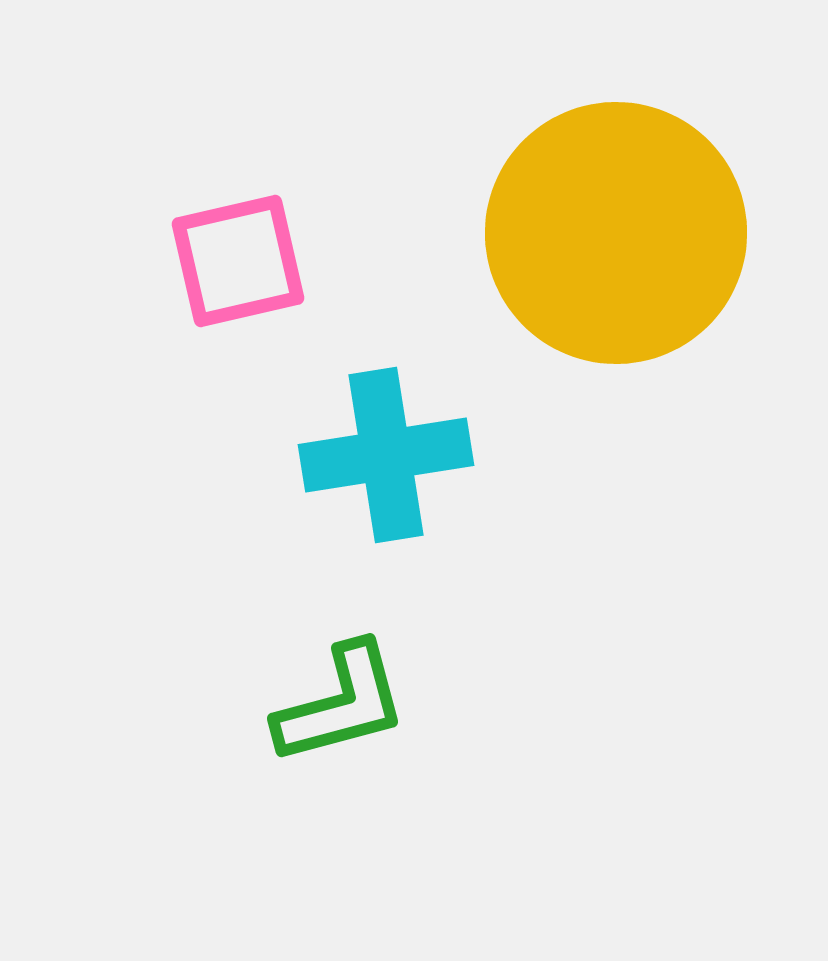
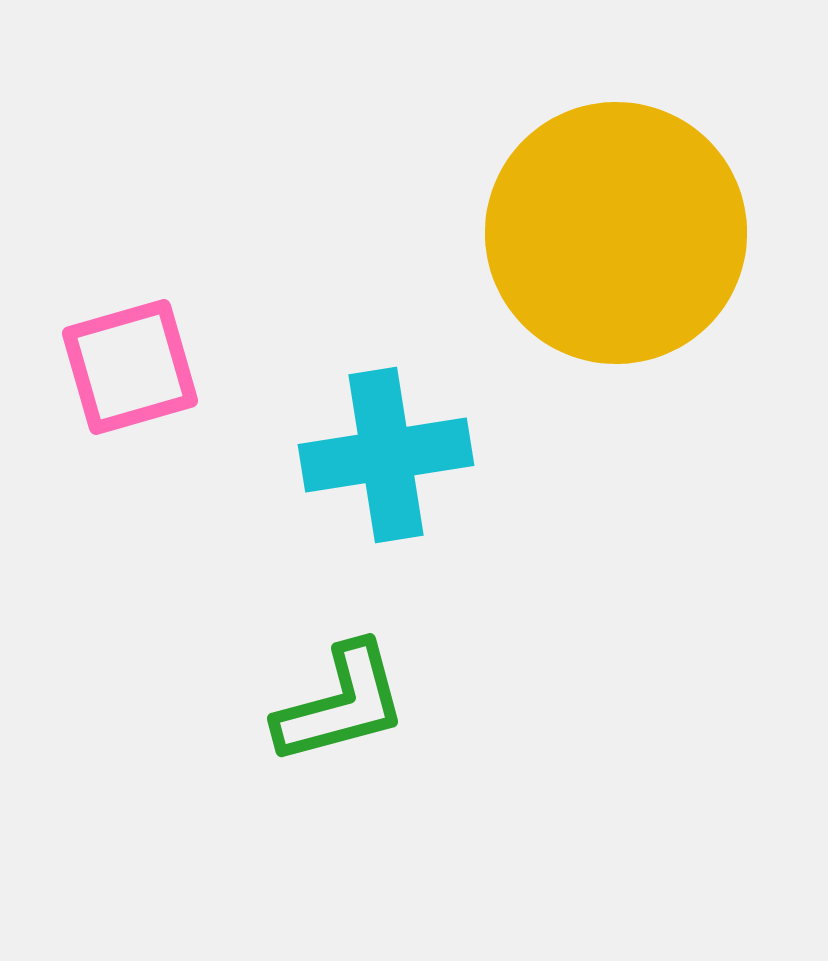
pink square: moved 108 px left, 106 px down; rotated 3 degrees counterclockwise
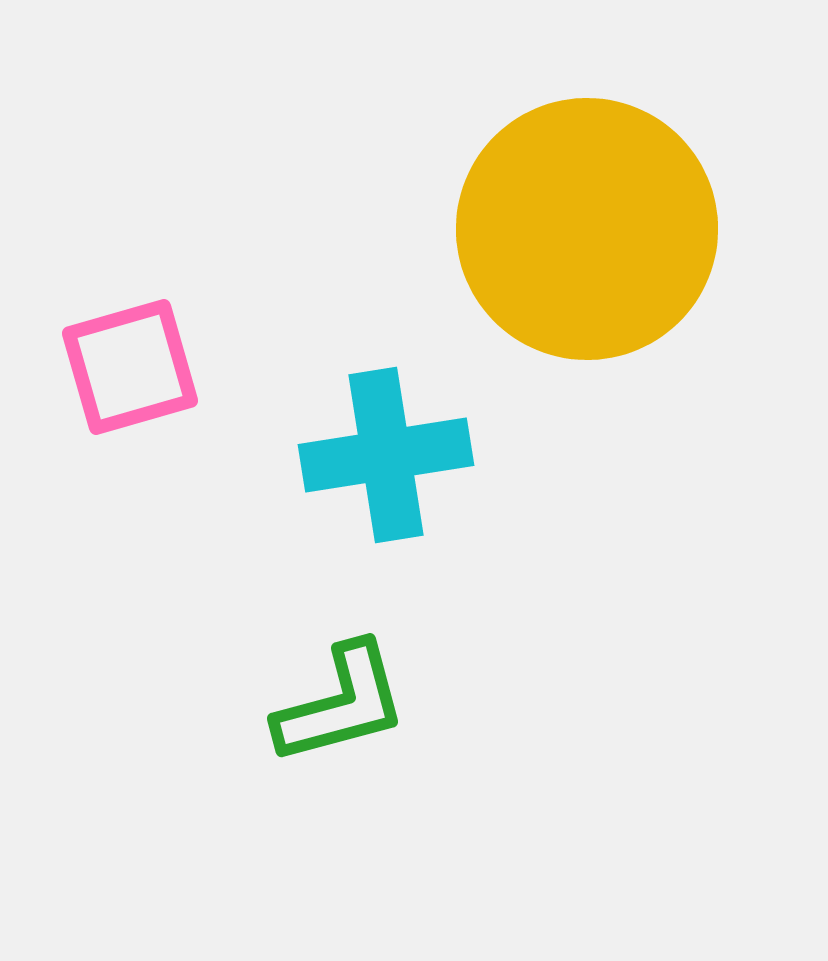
yellow circle: moved 29 px left, 4 px up
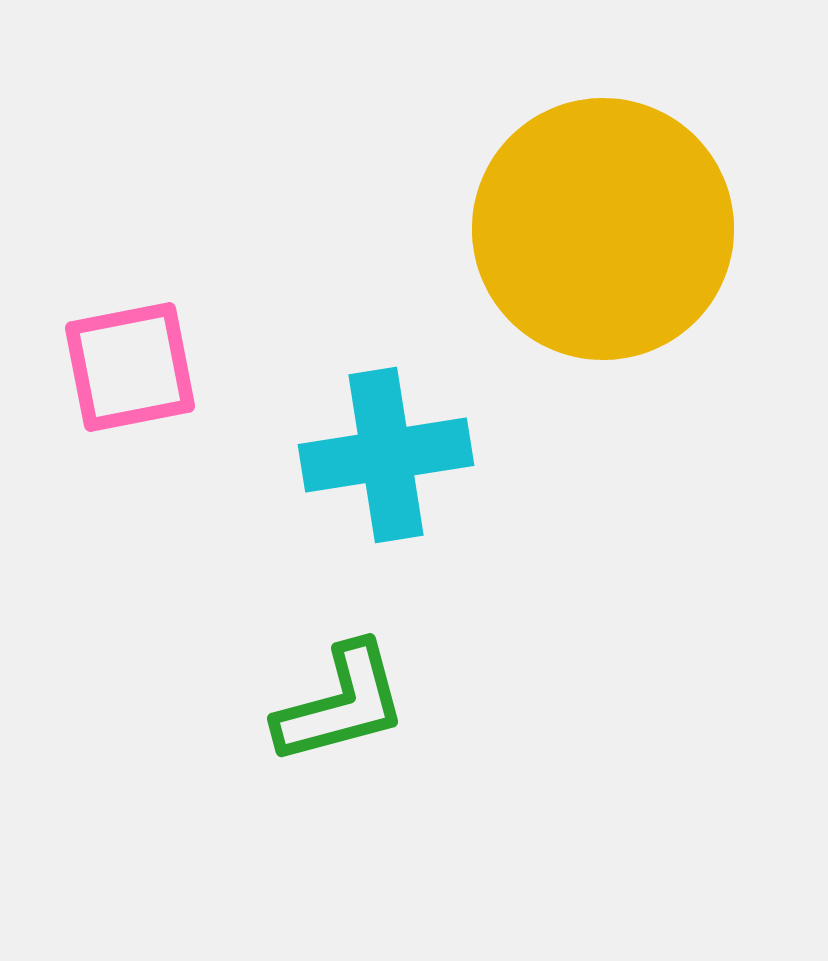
yellow circle: moved 16 px right
pink square: rotated 5 degrees clockwise
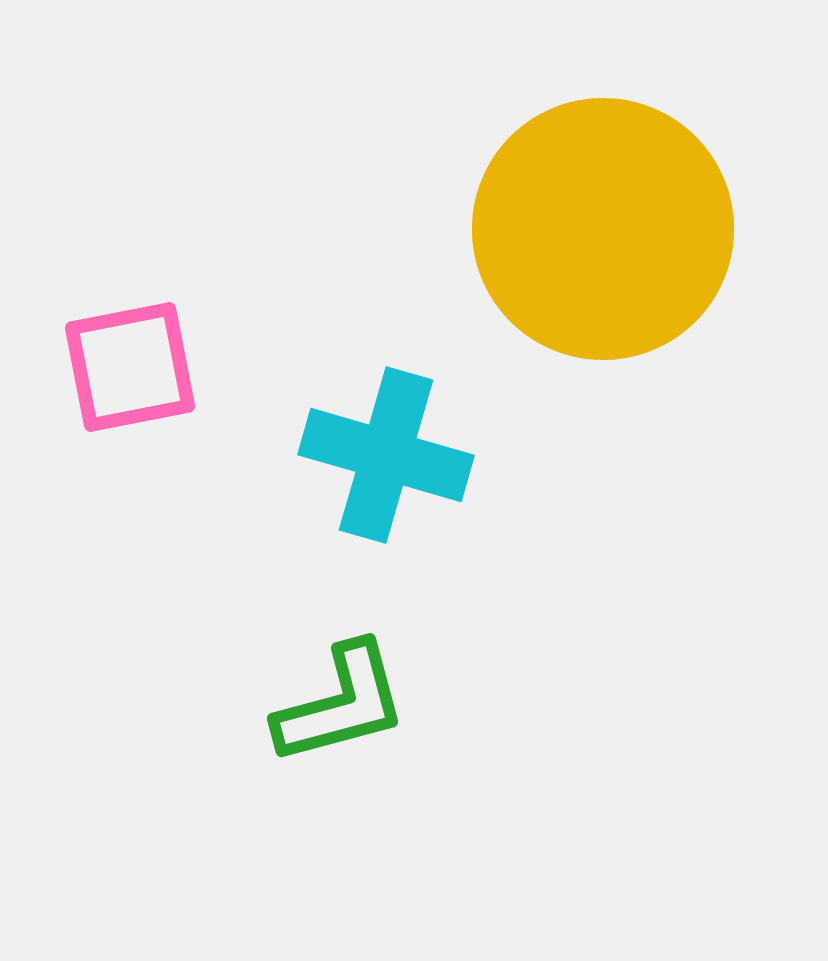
cyan cross: rotated 25 degrees clockwise
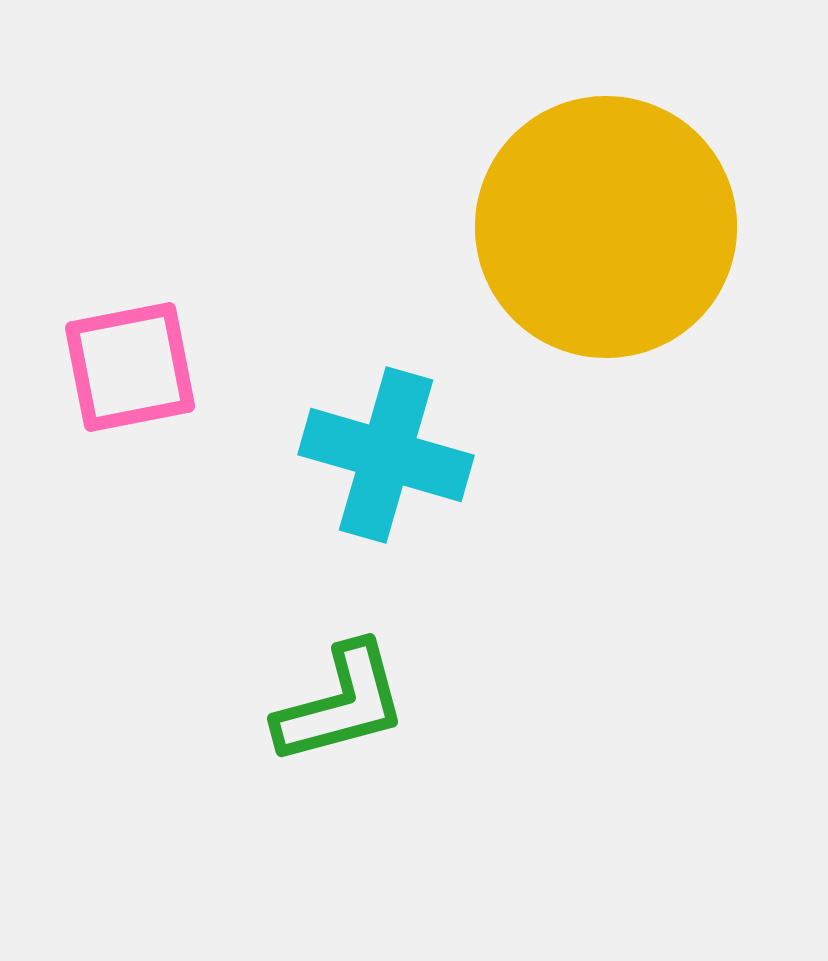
yellow circle: moved 3 px right, 2 px up
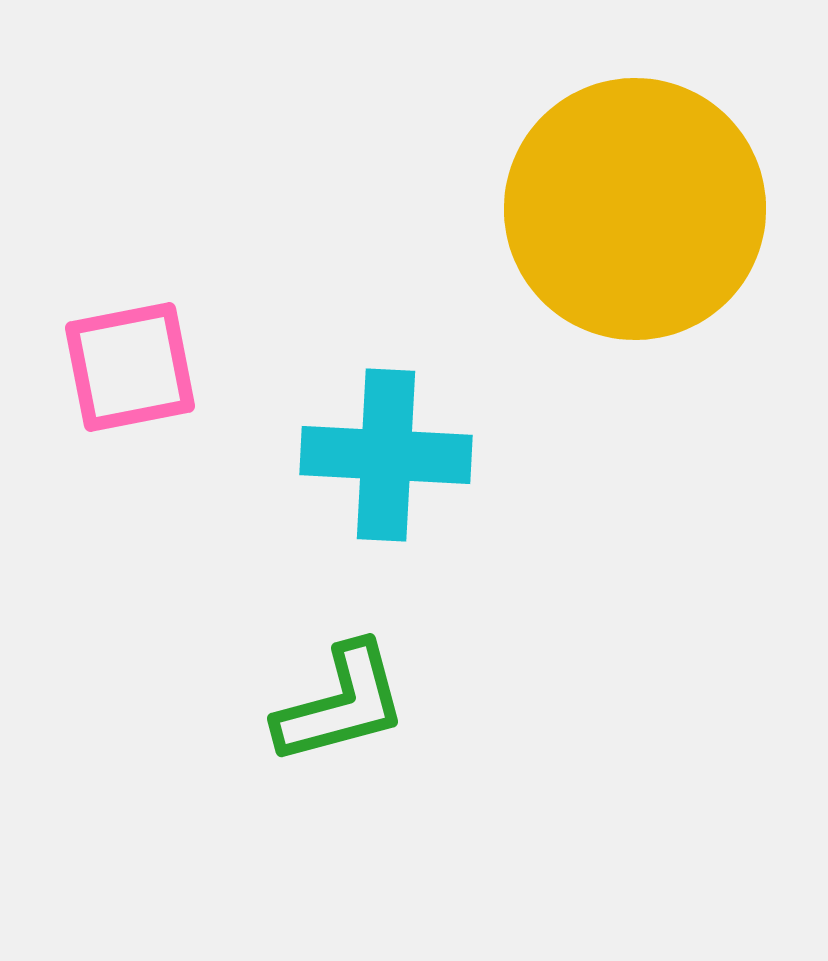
yellow circle: moved 29 px right, 18 px up
cyan cross: rotated 13 degrees counterclockwise
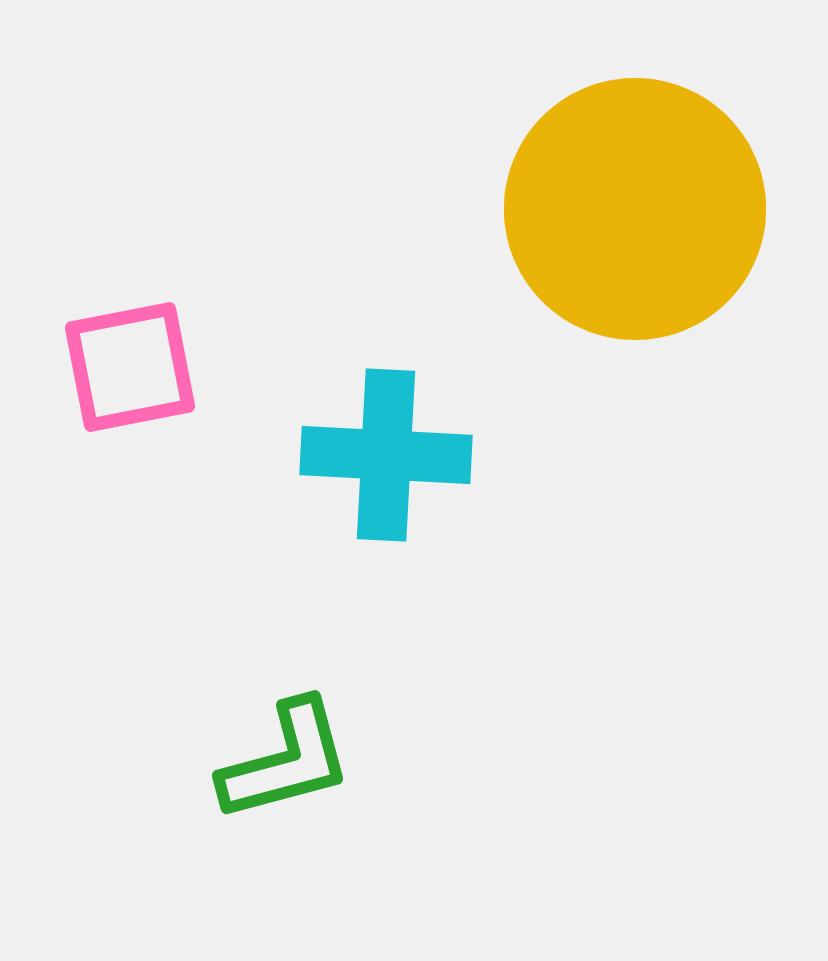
green L-shape: moved 55 px left, 57 px down
